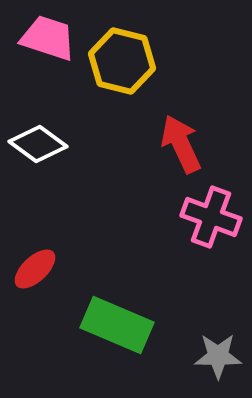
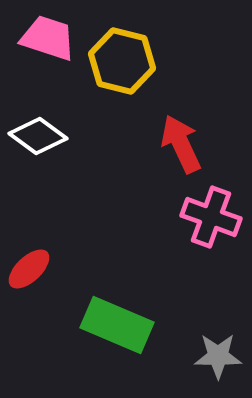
white diamond: moved 8 px up
red ellipse: moved 6 px left
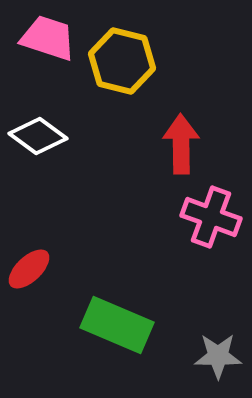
red arrow: rotated 24 degrees clockwise
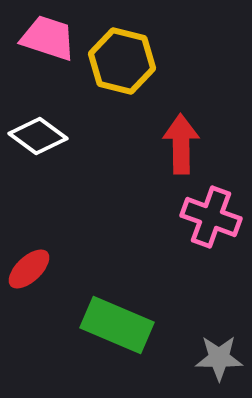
gray star: moved 1 px right, 2 px down
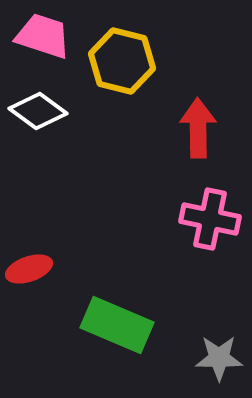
pink trapezoid: moved 5 px left, 2 px up
white diamond: moved 25 px up
red arrow: moved 17 px right, 16 px up
pink cross: moved 1 px left, 2 px down; rotated 8 degrees counterclockwise
red ellipse: rotated 24 degrees clockwise
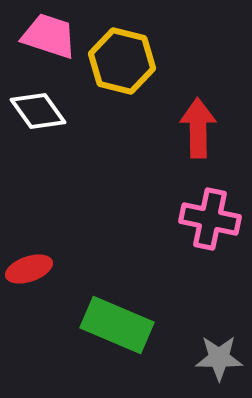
pink trapezoid: moved 6 px right
white diamond: rotated 18 degrees clockwise
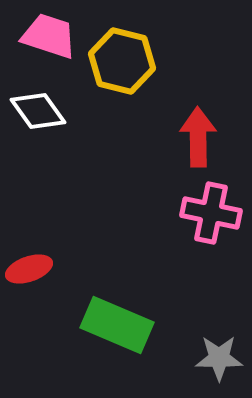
red arrow: moved 9 px down
pink cross: moved 1 px right, 6 px up
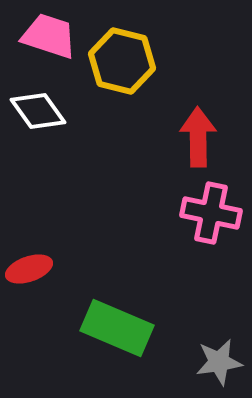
green rectangle: moved 3 px down
gray star: moved 4 px down; rotated 9 degrees counterclockwise
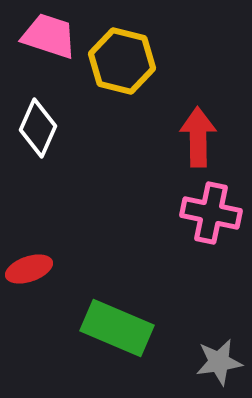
white diamond: moved 17 px down; rotated 60 degrees clockwise
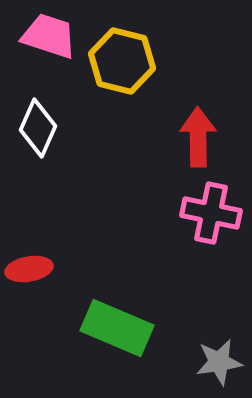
red ellipse: rotated 9 degrees clockwise
